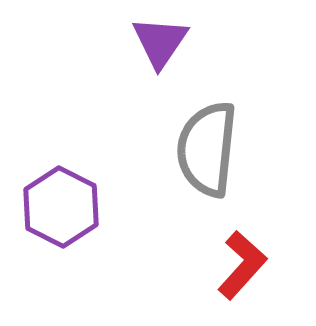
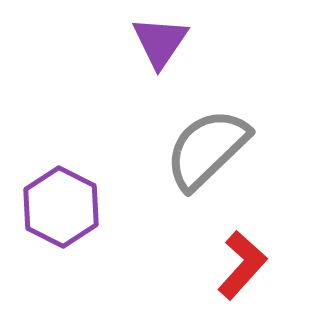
gray semicircle: rotated 40 degrees clockwise
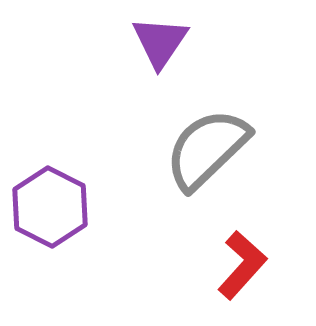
purple hexagon: moved 11 px left
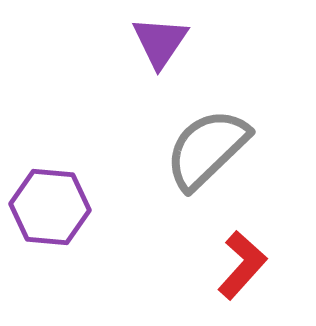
purple hexagon: rotated 22 degrees counterclockwise
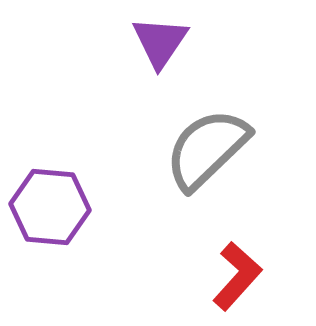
red L-shape: moved 5 px left, 11 px down
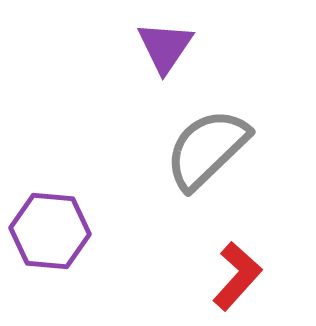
purple triangle: moved 5 px right, 5 px down
purple hexagon: moved 24 px down
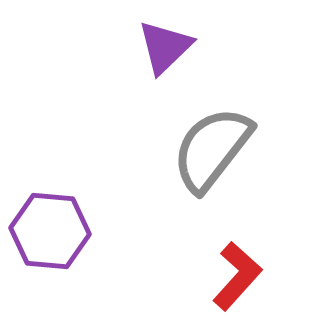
purple triangle: rotated 12 degrees clockwise
gray semicircle: moved 5 px right; rotated 8 degrees counterclockwise
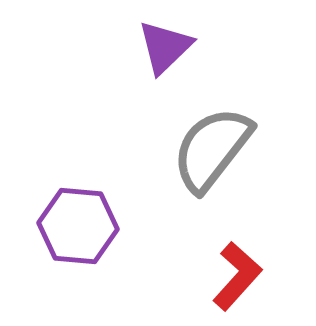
purple hexagon: moved 28 px right, 5 px up
